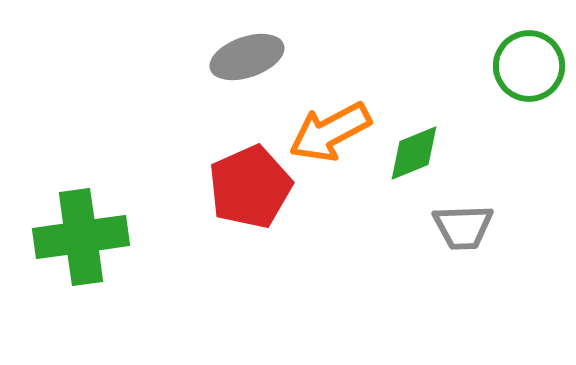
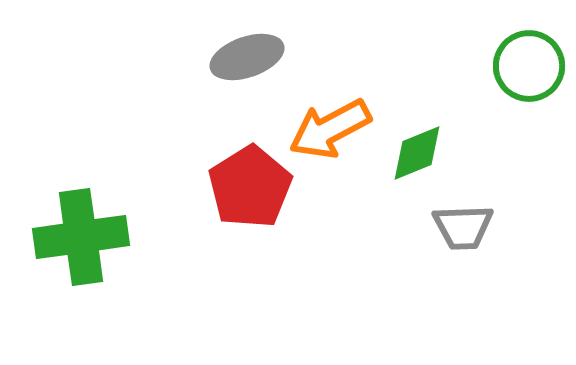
orange arrow: moved 3 px up
green diamond: moved 3 px right
red pentagon: rotated 8 degrees counterclockwise
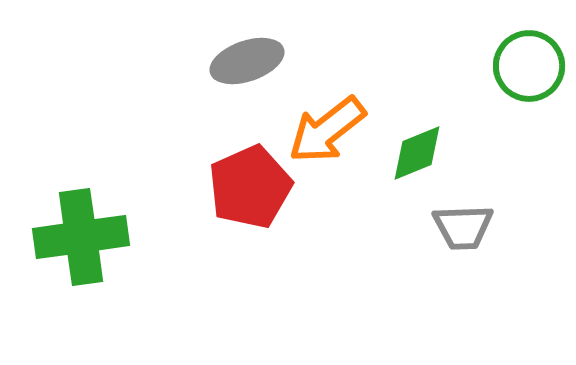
gray ellipse: moved 4 px down
orange arrow: moved 3 px left, 1 px down; rotated 10 degrees counterclockwise
red pentagon: rotated 8 degrees clockwise
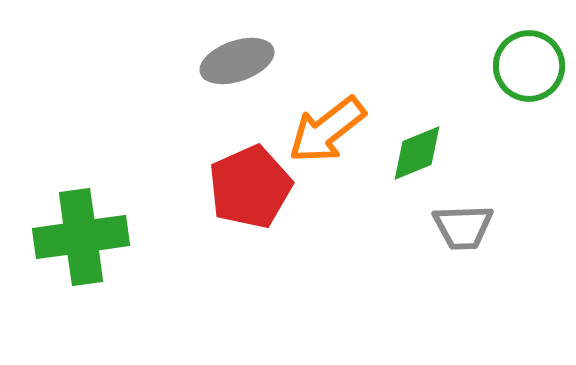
gray ellipse: moved 10 px left
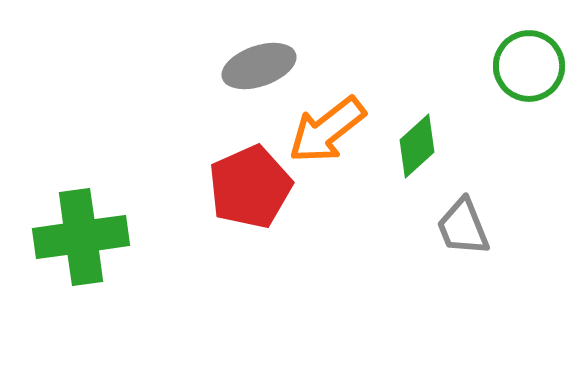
gray ellipse: moved 22 px right, 5 px down
green diamond: moved 7 px up; rotated 20 degrees counterclockwise
gray trapezoid: rotated 70 degrees clockwise
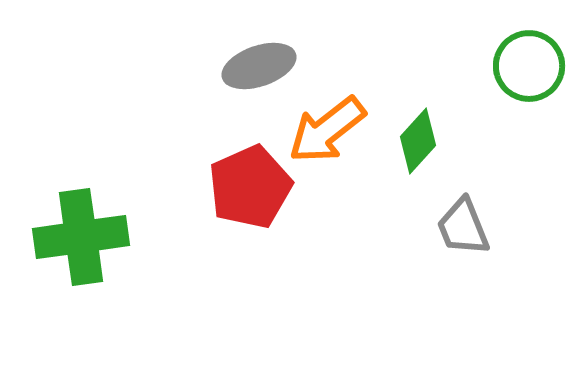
green diamond: moved 1 px right, 5 px up; rotated 6 degrees counterclockwise
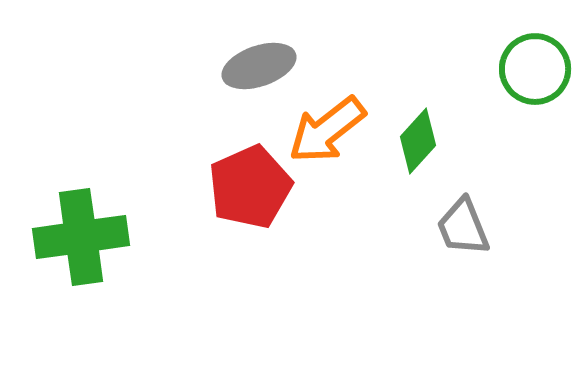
green circle: moved 6 px right, 3 px down
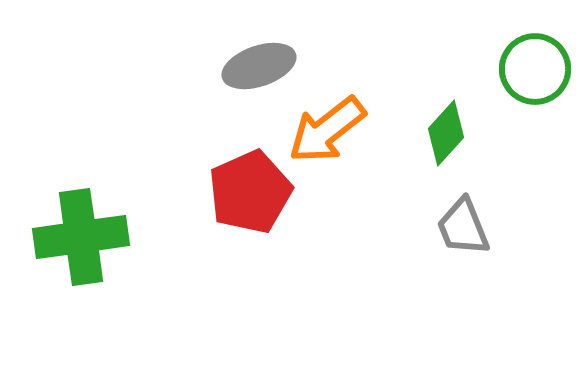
green diamond: moved 28 px right, 8 px up
red pentagon: moved 5 px down
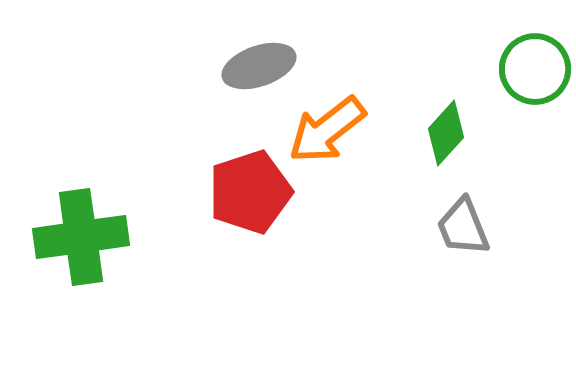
red pentagon: rotated 6 degrees clockwise
